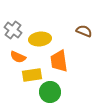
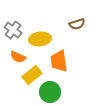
brown semicircle: moved 7 px left, 7 px up; rotated 140 degrees clockwise
yellow rectangle: rotated 30 degrees counterclockwise
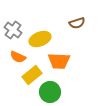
brown semicircle: moved 1 px up
yellow ellipse: rotated 15 degrees counterclockwise
orange trapezoid: rotated 80 degrees counterclockwise
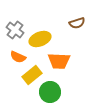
gray cross: moved 2 px right
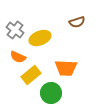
brown semicircle: moved 1 px up
yellow ellipse: moved 1 px up
orange trapezoid: moved 7 px right, 7 px down
yellow rectangle: moved 1 px left
green circle: moved 1 px right, 1 px down
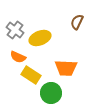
brown semicircle: rotated 133 degrees clockwise
yellow rectangle: rotated 72 degrees clockwise
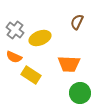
orange semicircle: moved 4 px left
orange trapezoid: moved 3 px right, 4 px up
green circle: moved 29 px right
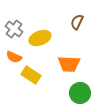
gray cross: moved 1 px left, 1 px up
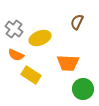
orange semicircle: moved 2 px right, 2 px up
orange trapezoid: moved 1 px left, 1 px up
green circle: moved 3 px right, 4 px up
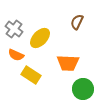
yellow ellipse: rotated 25 degrees counterclockwise
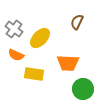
yellow rectangle: moved 3 px right, 1 px up; rotated 24 degrees counterclockwise
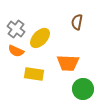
brown semicircle: rotated 14 degrees counterclockwise
gray cross: moved 2 px right
orange semicircle: moved 4 px up
